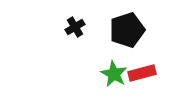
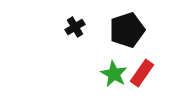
red rectangle: rotated 40 degrees counterclockwise
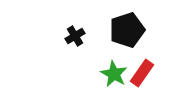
black cross: moved 9 px down
